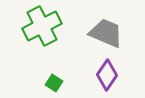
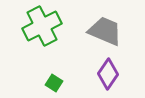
gray trapezoid: moved 1 px left, 2 px up
purple diamond: moved 1 px right, 1 px up
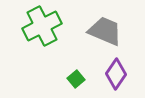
purple diamond: moved 8 px right
green square: moved 22 px right, 4 px up; rotated 18 degrees clockwise
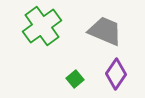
green cross: rotated 9 degrees counterclockwise
green square: moved 1 px left
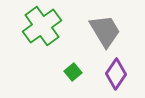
gray trapezoid: rotated 36 degrees clockwise
green square: moved 2 px left, 7 px up
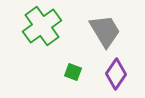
green square: rotated 30 degrees counterclockwise
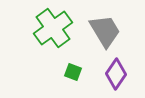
green cross: moved 11 px right, 2 px down
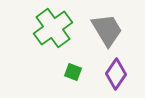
gray trapezoid: moved 2 px right, 1 px up
